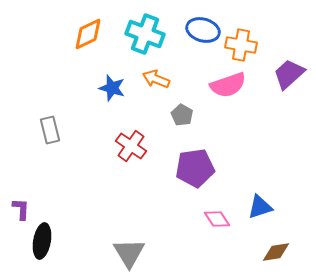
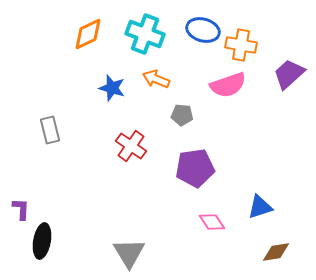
gray pentagon: rotated 25 degrees counterclockwise
pink diamond: moved 5 px left, 3 px down
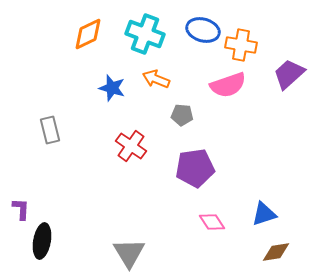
blue triangle: moved 4 px right, 7 px down
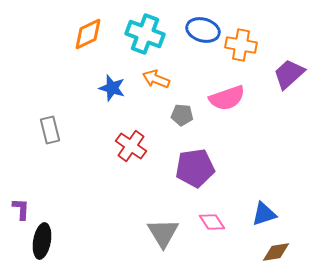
pink semicircle: moved 1 px left, 13 px down
gray triangle: moved 34 px right, 20 px up
